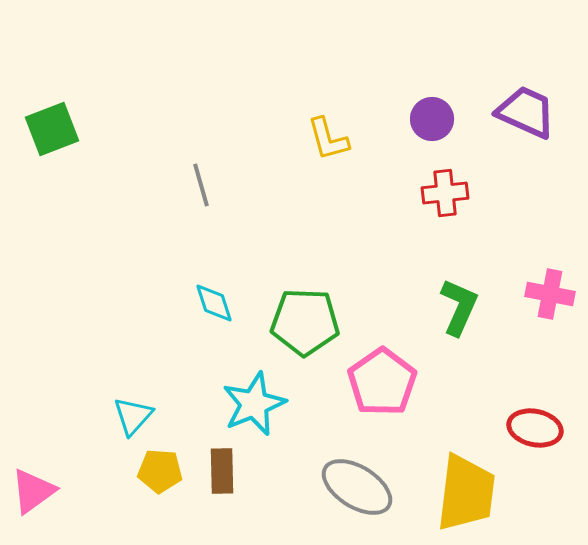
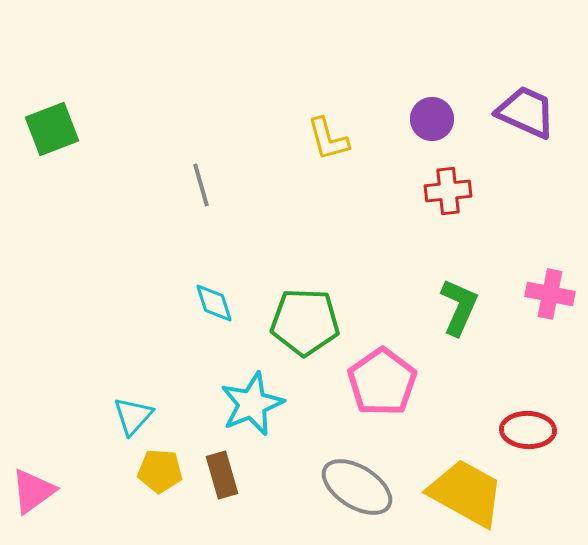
red cross: moved 3 px right, 2 px up
cyan star: moved 2 px left
red ellipse: moved 7 px left, 2 px down; rotated 10 degrees counterclockwise
brown rectangle: moved 4 px down; rotated 15 degrees counterclockwise
yellow trapezoid: rotated 68 degrees counterclockwise
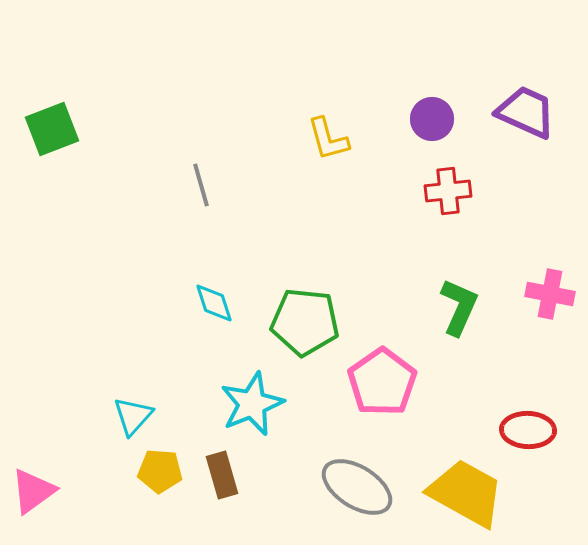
green pentagon: rotated 4 degrees clockwise
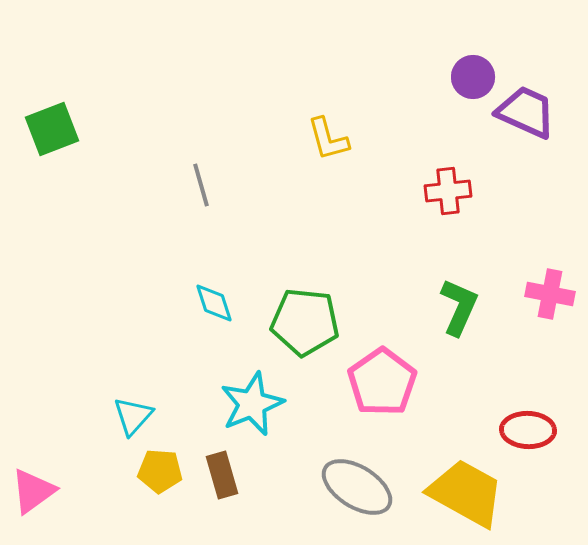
purple circle: moved 41 px right, 42 px up
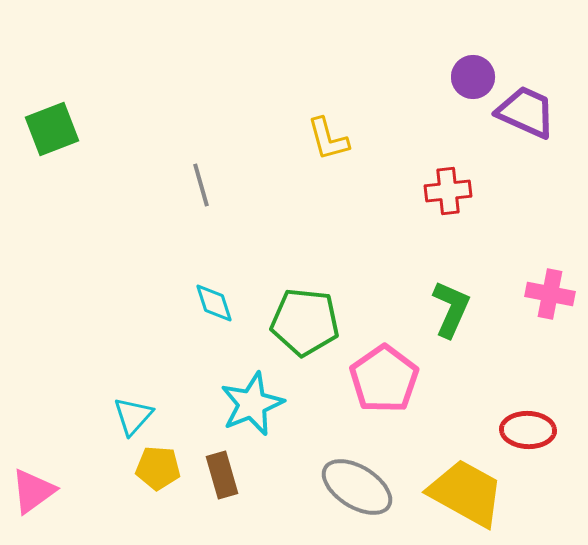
green L-shape: moved 8 px left, 2 px down
pink pentagon: moved 2 px right, 3 px up
yellow pentagon: moved 2 px left, 3 px up
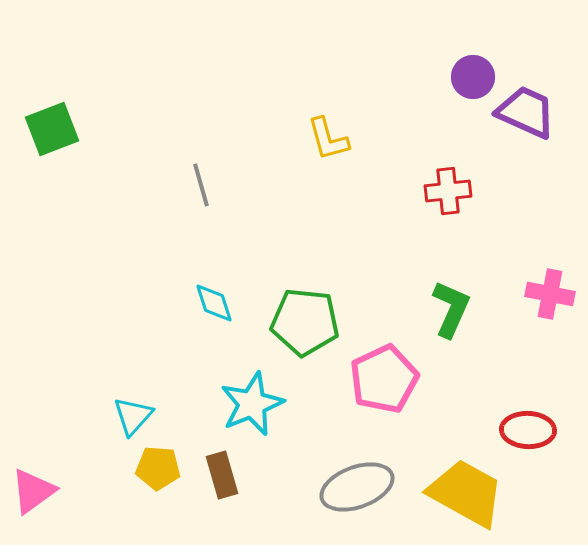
pink pentagon: rotated 10 degrees clockwise
gray ellipse: rotated 52 degrees counterclockwise
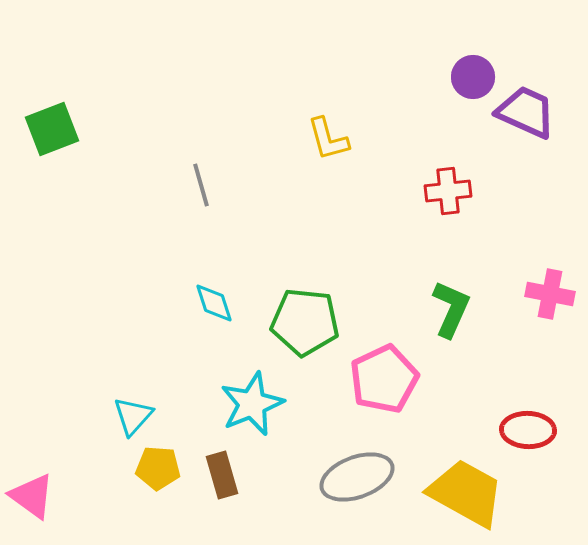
gray ellipse: moved 10 px up
pink triangle: moved 1 px left, 5 px down; rotated 48 degrees counterclockwise
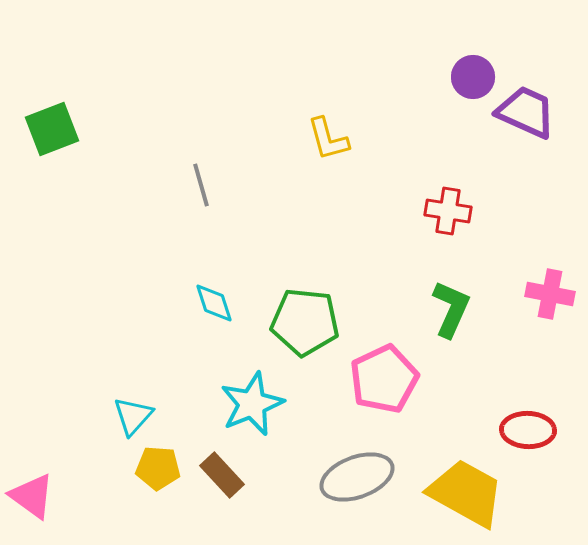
red cross: moved 20 px down; rotated 15 degrees clockwise
brown rectangle: rotated 27 degrees counterclockwise
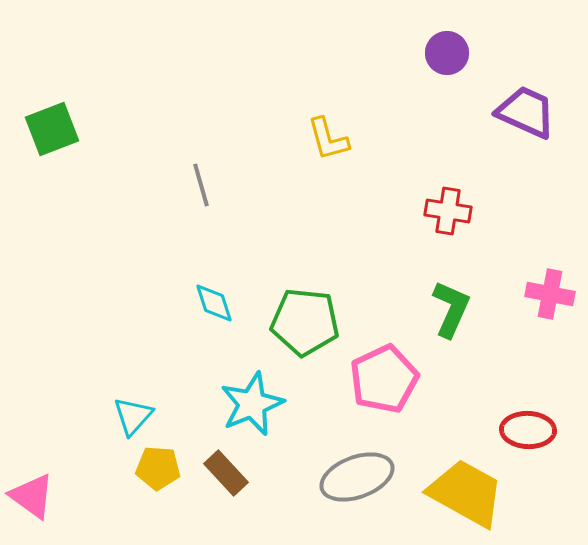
purple circle: moved 26 px left, 24 px up
brown rectangle: moved 4 px right, 2 px up
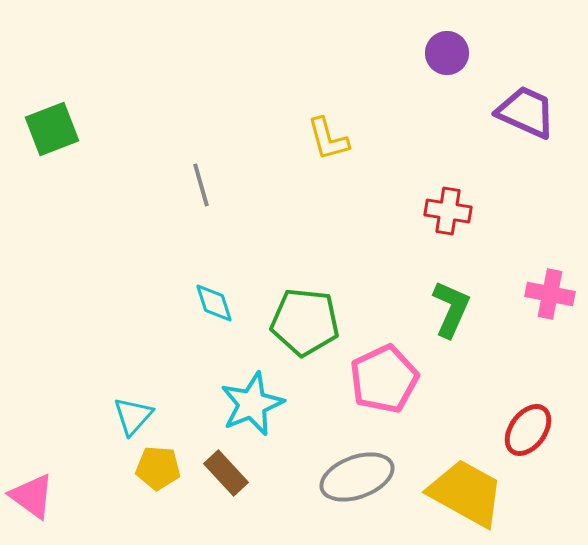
red ellipse: rotated 56 degrees counterclockwise
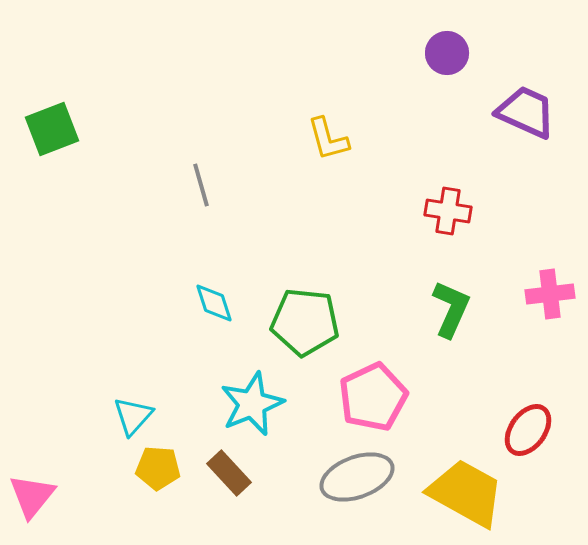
pink cross: rotated 18 degrees counterclockwise
pink pentagon: moved 11 px left, 18 px down
brown rectangle: moved 3 px right
pink triangle: rotated 33 degrees clockwise
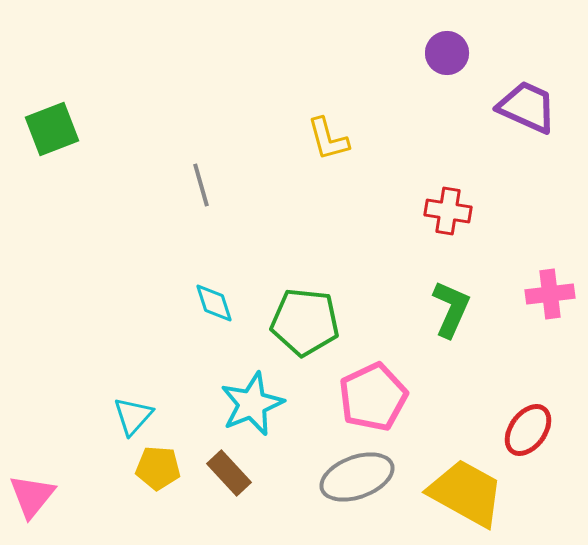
purple trapezoid: moved 1 px right, 5 px up
